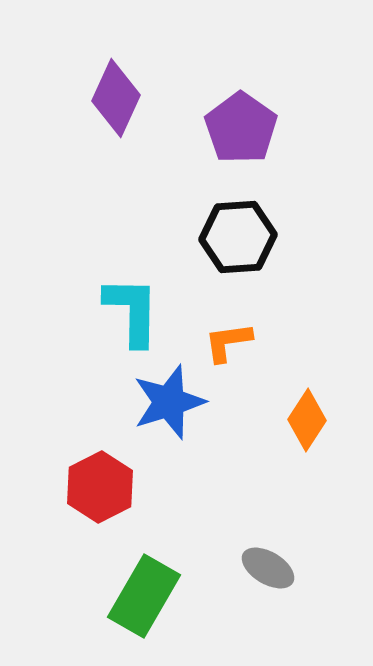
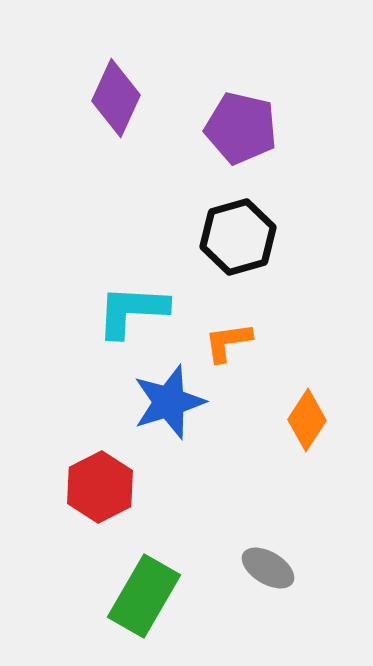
purple pentagon: rotated 22 degrees counterclockwise
black hexagon: rotated 12 degrees counterclockwise
cyan L-shape: rotated 88 degrees counterclockwise
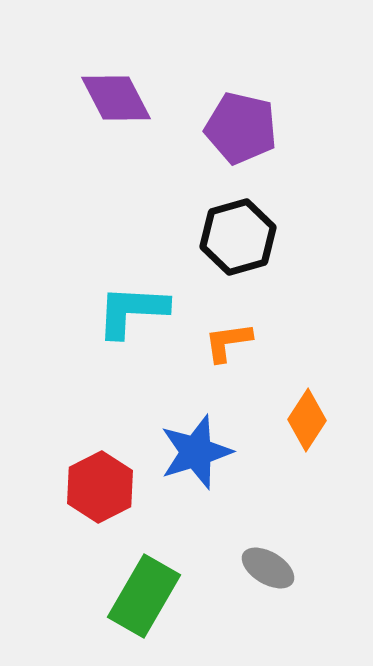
purple diamond: rotated 52 degrees counterclockwise
blue star: moved 27 px right, 50 px down
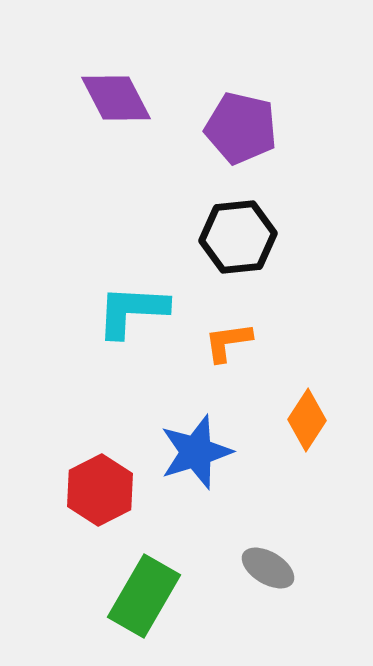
black hexagon: rotated 10 degrees clockwise
red hexagon: moved 3 px down
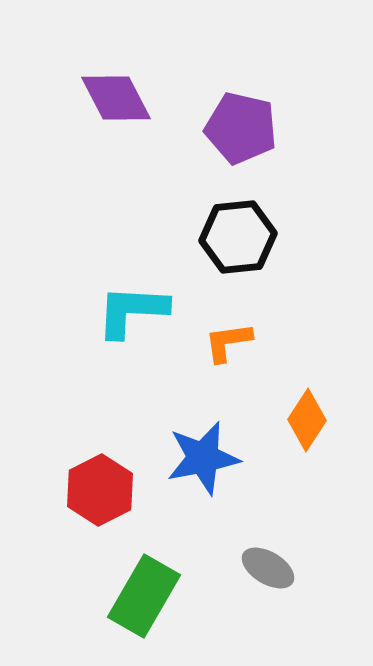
blue star: moved 7 px right, 6 px down; rotated 6 degrees clockwise
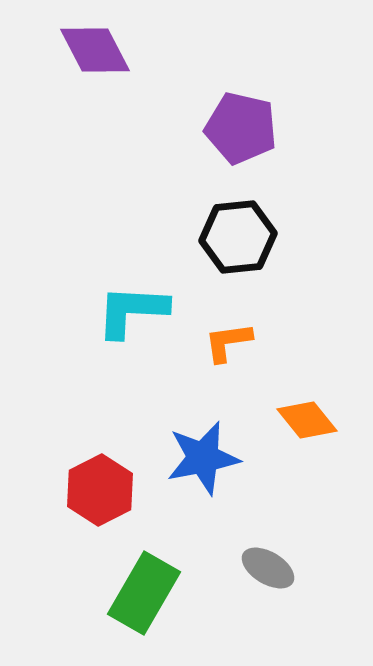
purple diamond: moved 21 px left, 48 px up
orange diamond: rotated 72 degrees counterclockwise
green rectangle: moved 3 px up
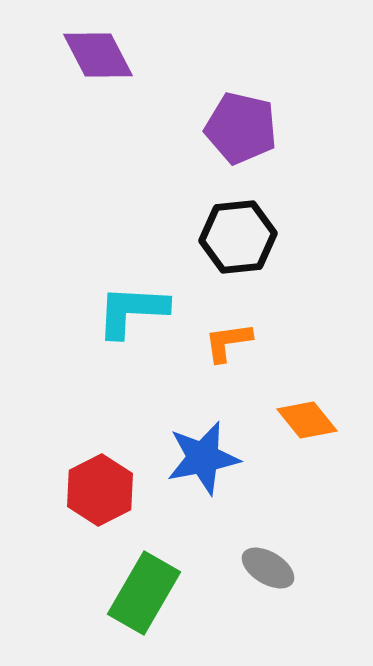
purple diamond: moved 3 px right, 5 px down
